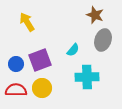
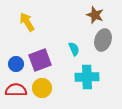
cyan semicircle: moved 1 px right, 1 px up; rotated 64 degrees counterclockwise
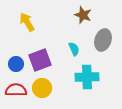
brown star: moved 12 px left
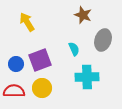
red semicircle: moved 2 px left, 1 px down
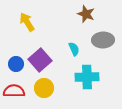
brown star: moved 3 px right, 1 px up
gray ellipse: rotated 70 degrees clockwise
purple square: rotated 20 degrees counterclockwise
yellow circle: moved 2 px right
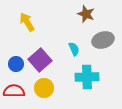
gray ellipse: rotated 15 degrees counterclockwise
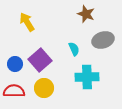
blue circle: moved 1 px left
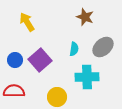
brown star: moved 1 px left, 3 px down
gray ellipse: moved 7 px down; rotated 25 degrees counterclockwise
cyan semicircle: rotated 32 degrees clockwise
blue circle: moved 4 px up
yellow circle: moved 13 px right, 9 px down
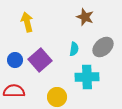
yellow arrow: rotated 18 degrees clockwise
